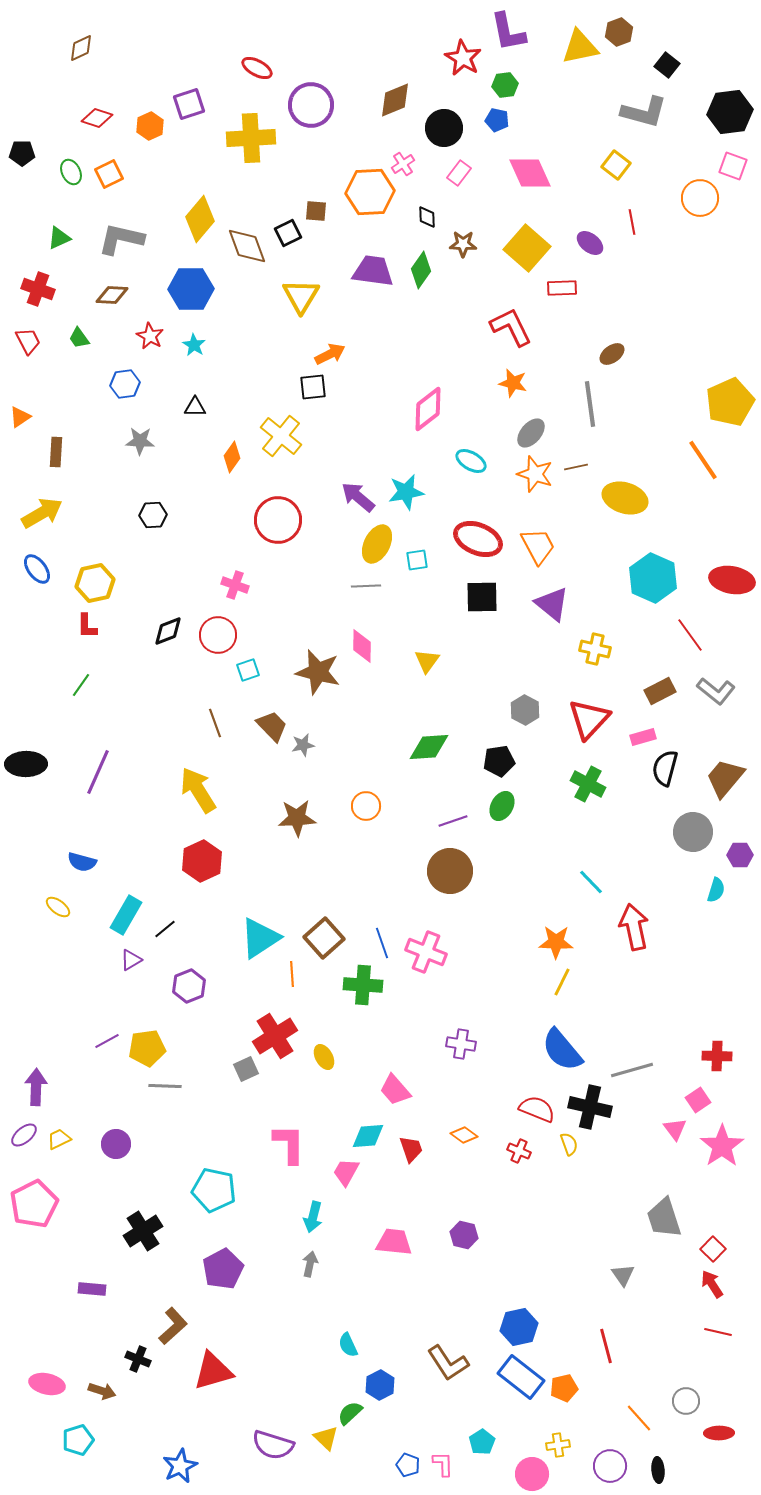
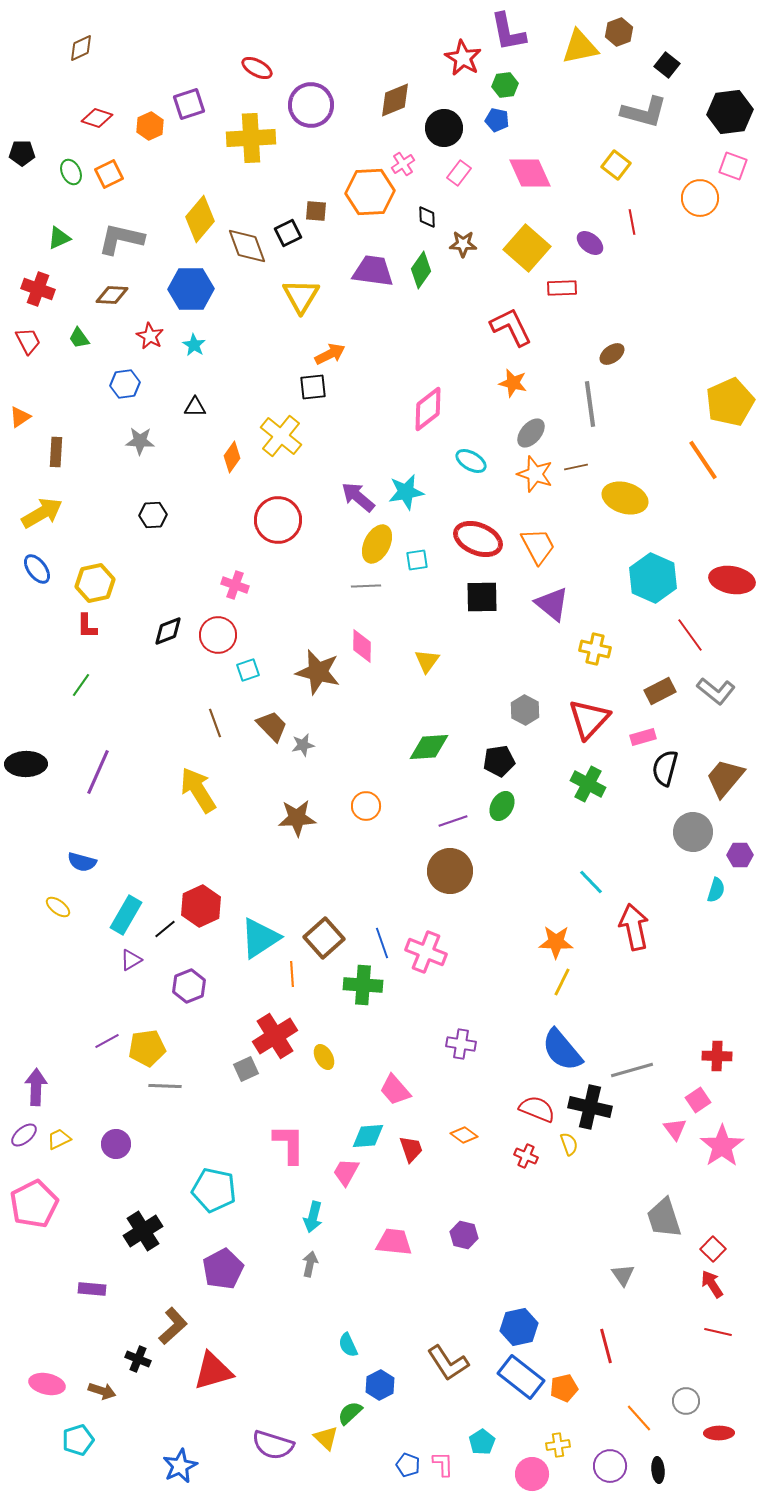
red hexagon at (202, 861): moved 1 px left, 45 px down
red cross at (519, 1151): moved 7 px right, 5 px down
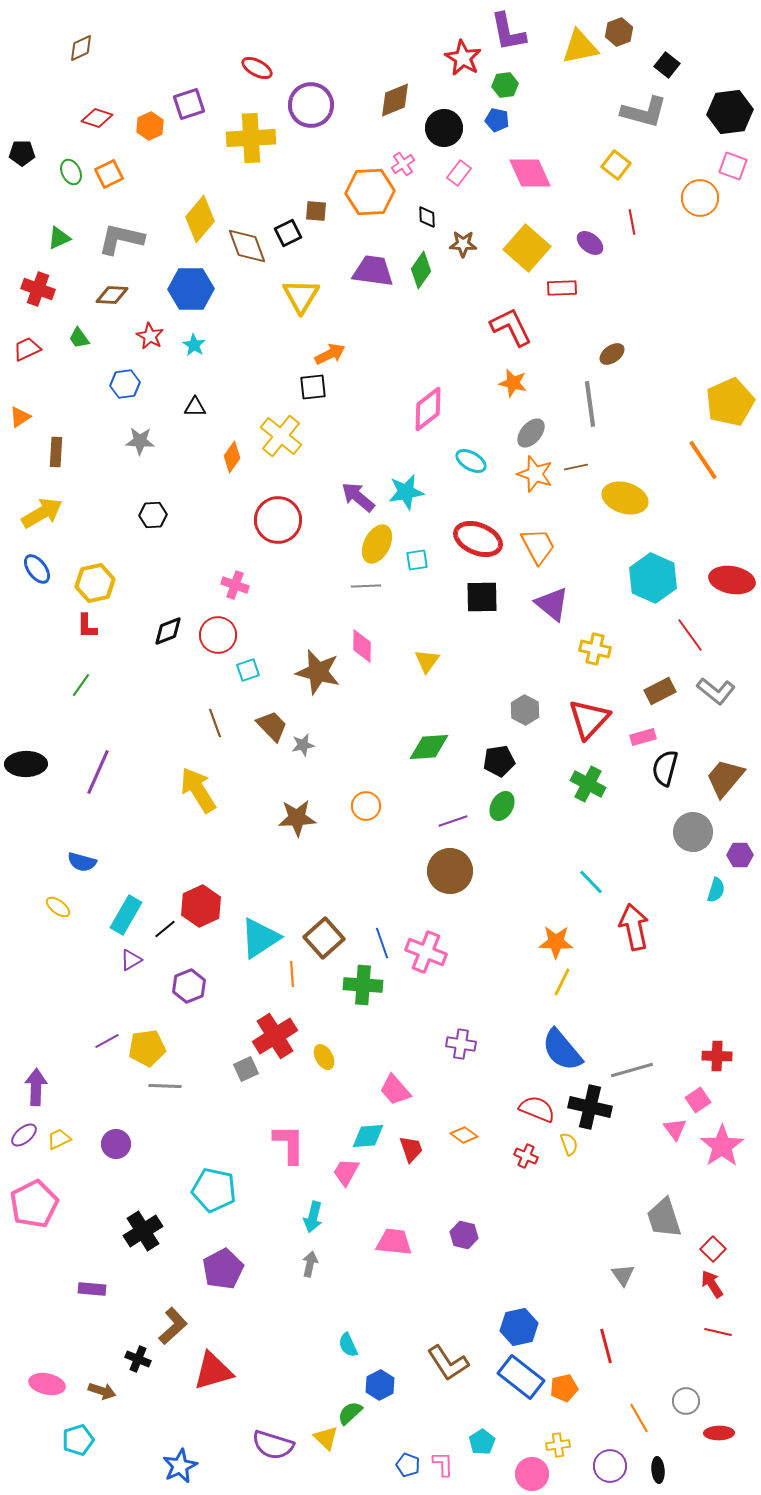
red trapezoid at (28, 341): moved 1 px left, 8 px down; rotated 88 degrees counterclockwise
orange line at (639, 1418): rotated 12 degrees clockwise
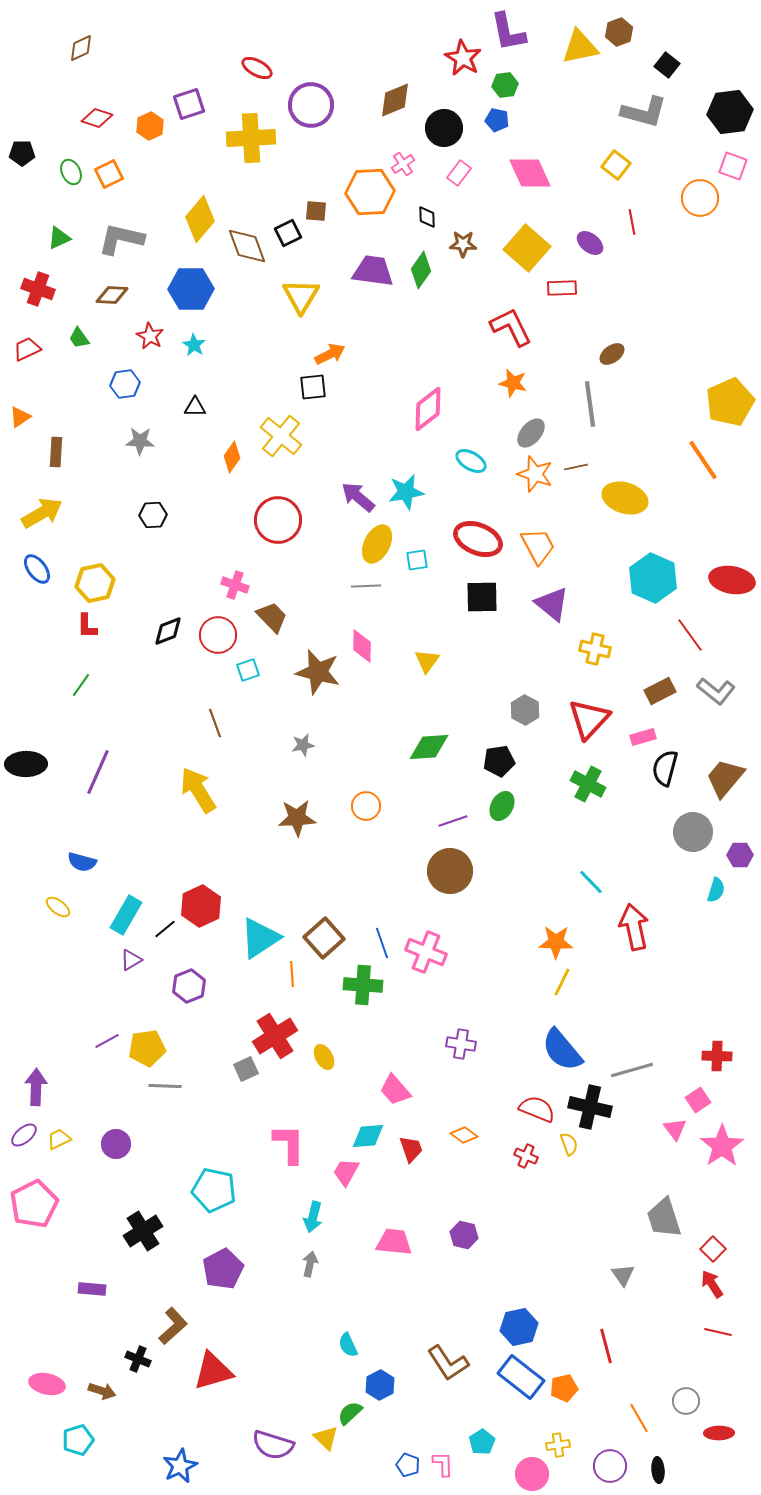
brown trapezoid at (272, 726): moved 109 px up
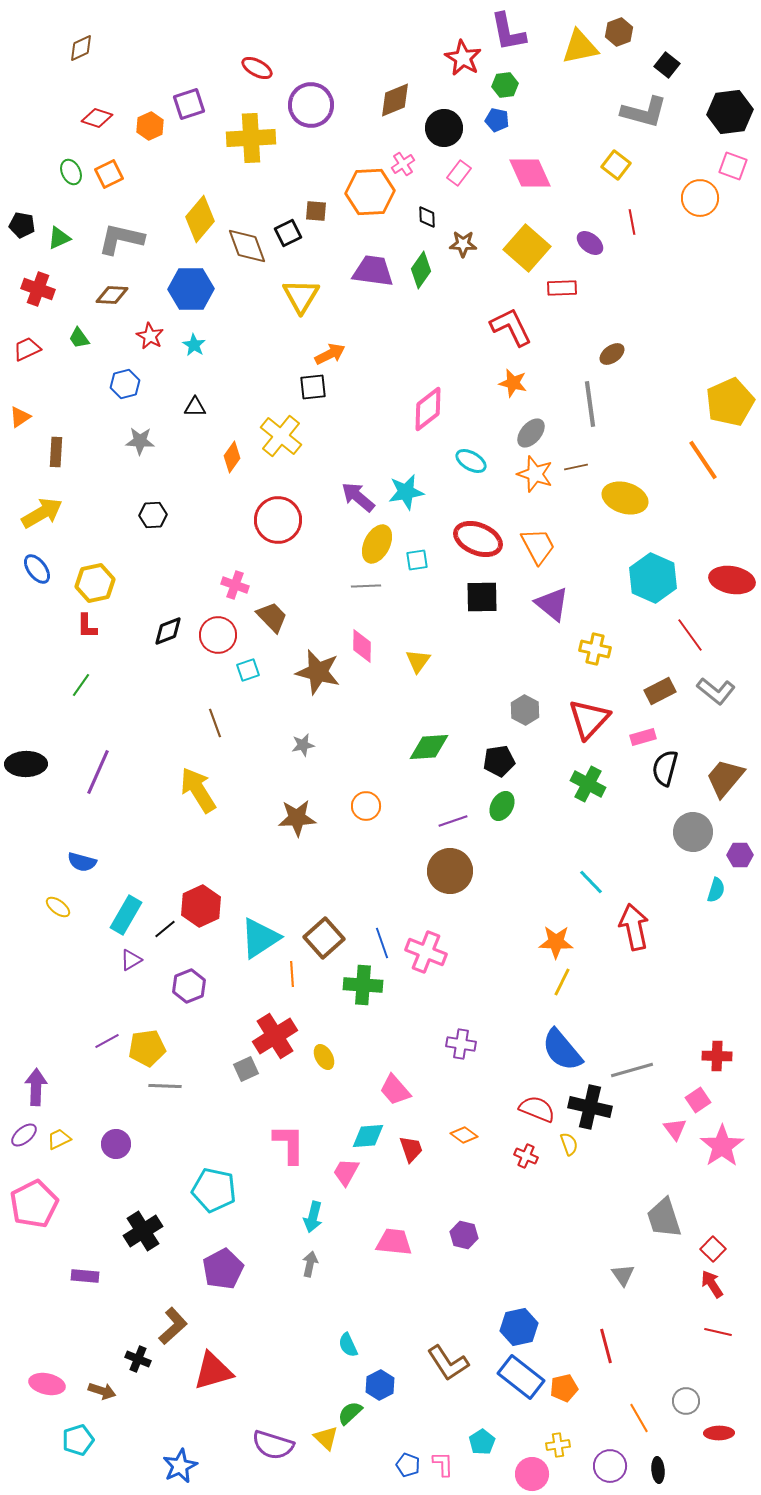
black pentagon at (22, 153): moved 72 px down; rotated 10 degrees clockwise
blue hexagon at (125, 384): rotated 8 degrees counterclockwise
yellow triangle at (427, 661): moved 9 px left
purple rectangle at (92, 1289): moved 7 px left, 13 px up
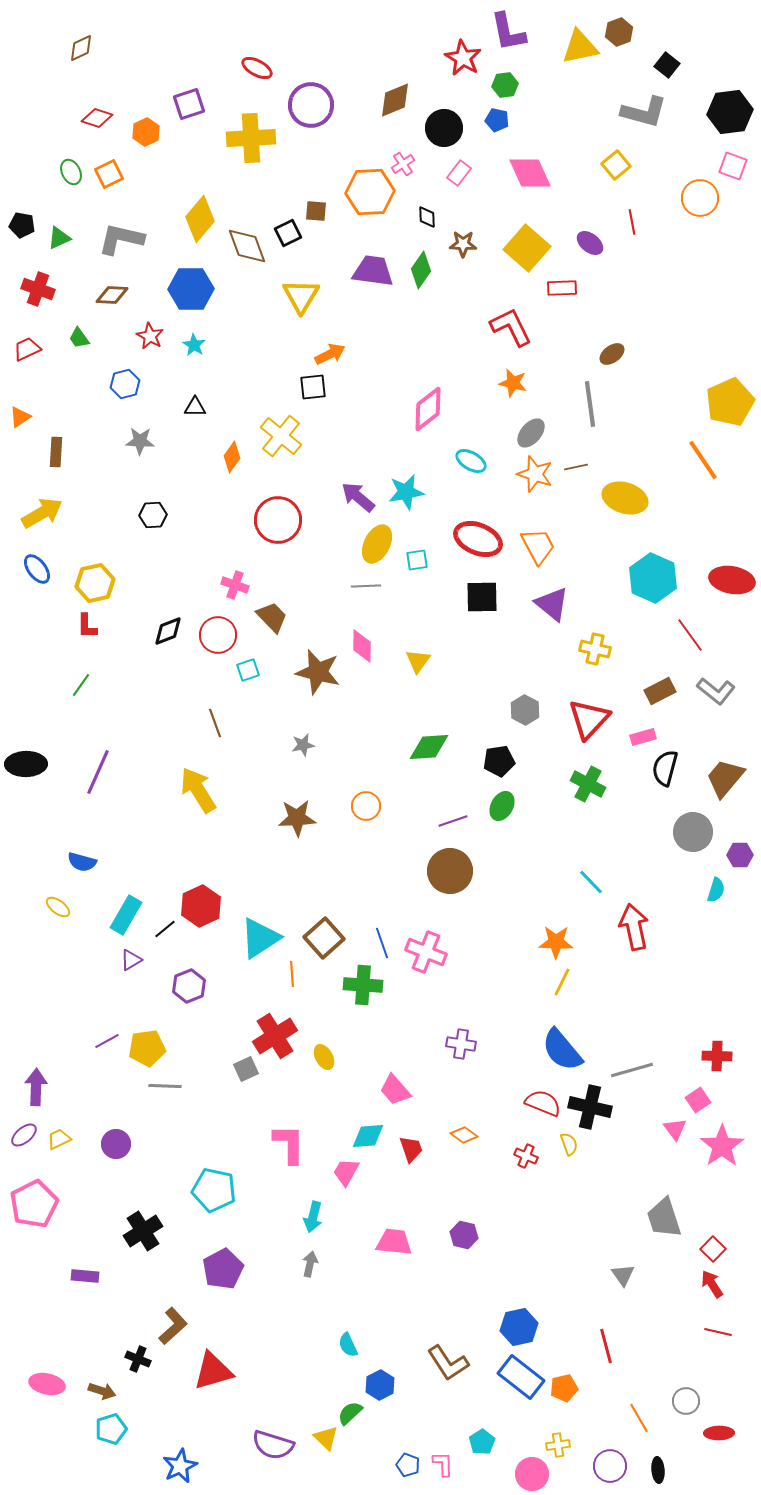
orange hexagon at (150, 126): moved 4 px left, 6 px down
yellow square at (616, 165): rotated 12 degrees clockwise
red semicircle at (537, 1109): moved 6 px right, 6 px up
cyan pentagon at (78, 1440): moved 33 px right, 11 px up
